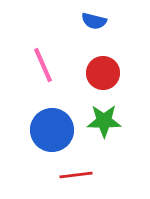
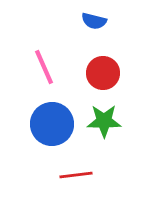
pink line: moved 1 px right, 2 px down
blue circle: moved 6 px up
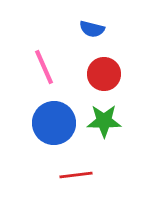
blue semicircle: moved 2 px left, 8 px down
red circle: moved 1 px right, 1 px down
blue circle: moved 2 px right, 1 px up
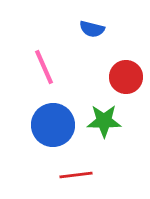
red circle: moved 22 px right, 3 px down
blue circle: moved 1 px left, 2 px down
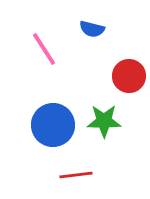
pink line: moved 18 px up; rotated 9 degrees counterclockwise
red circle: moved 3 px right, 1 px up
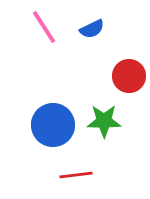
blue semicircle: rotated 40 degrees counterclockwise
pink line: moved 22 px up
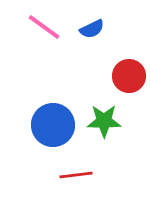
pink line: rotated 21 degrees counterclockwise
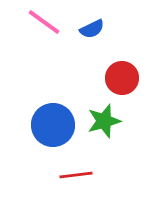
pink line: moved 5 px up
red circle: moved 7 px left, 2 px down
green star: rotated 16 degrees counterclockwise
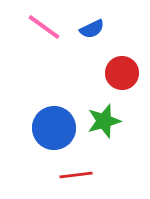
pink line: moved 5 px down
red circle: moved 5 px up
blue circle: moved 1 px right, 3 px down
